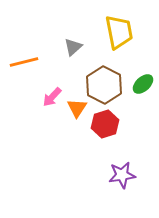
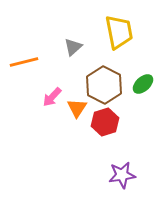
red hexagon: moved 2 px up
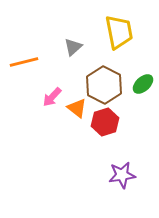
orange triangle: rotated 25 degrees counterclockwise
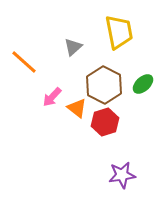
orange line: rotated 56 degrees clockwise
